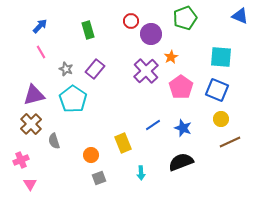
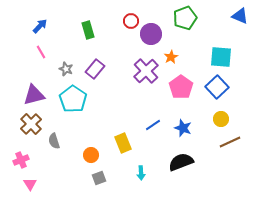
blue square: moved 3 px up; rotated 25 degrees clockwise
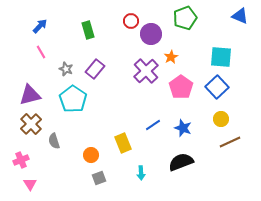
purple triangle: moved 4 px left
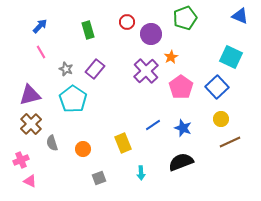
red circle: moved 4 px left, 1 px down
cyan square: moved 10 px right; rotated 20 degrees clockwise
gray semicircle: moved 2 px left, 2 px down
orange circle: moved 8 px left, 6 px up
pink triangle: moved 3 px up; rotated 32 degrees counterclockwise
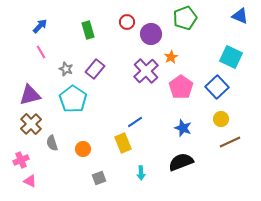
blue line: moved 18 px left, 3 px up
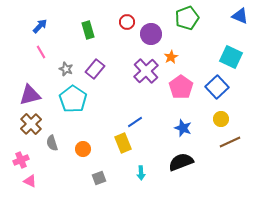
green pentagon: moved 2 px right
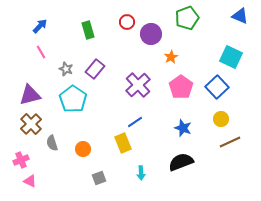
purple cross: moved 8 px left, 14 px down
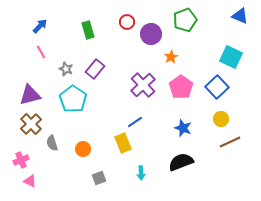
green pentagon: moved 2 px left, 2 px down
purple cross: moved 5 px right
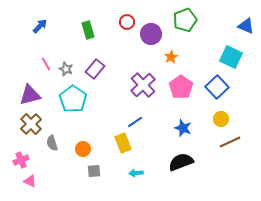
blue triangle: moved 6 px right, 10 px down
pink line: moved 5 px right, 12 px down
cyan arrow: moved 5 px left; rotated 88 degrees clockwise
gray square: moved 5 px left, 7 px up; rotated 16 degrees clockwise
